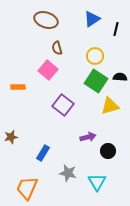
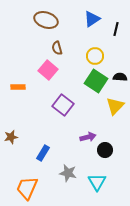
yellow triangle: moved 5 px right; rotated 30 degrees counterclockwise
black circle: moved 3 px left, 1 px up
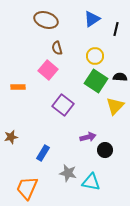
cyan triangle: moved 6 px left; rotated 48 degrees counterclockwise
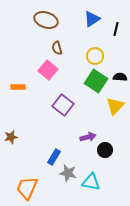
blue rectangle: moved 11 px right, 4 px down
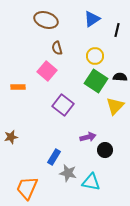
black line: moved 1 px right, 1 px down
pink square: moved 1 px left, 1 px down
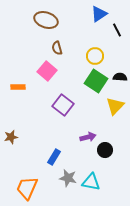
blue triangle: moved 7 px right, 5 px up
black line: rotated 40 degrees counterclockwise
gray star: moved 5 px down
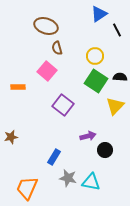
brown ellipse: moved 6 px down
purple arrow: moved 1 px up
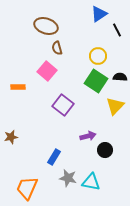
yellow circle: moved 3 px right
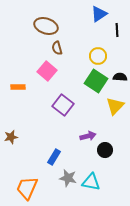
black line: rotated 24 degrees clockwise
